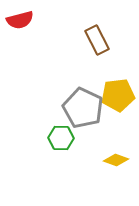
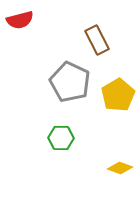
yellow pentagon: rotated 24 degrees counterclockwise
gray pentagon: moved 13 px left, 26 px up
yellow diamond: moved 4 px right, 8 px down
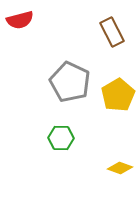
brown rectangle: moved 15 px right, 8 px up
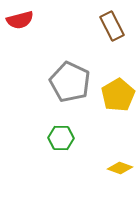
brown rectangle: moved 6 px up
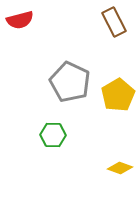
brown rectangle: moved 2 px right, 4 px up
green hexagon: moved 8 px left, 3 px up
